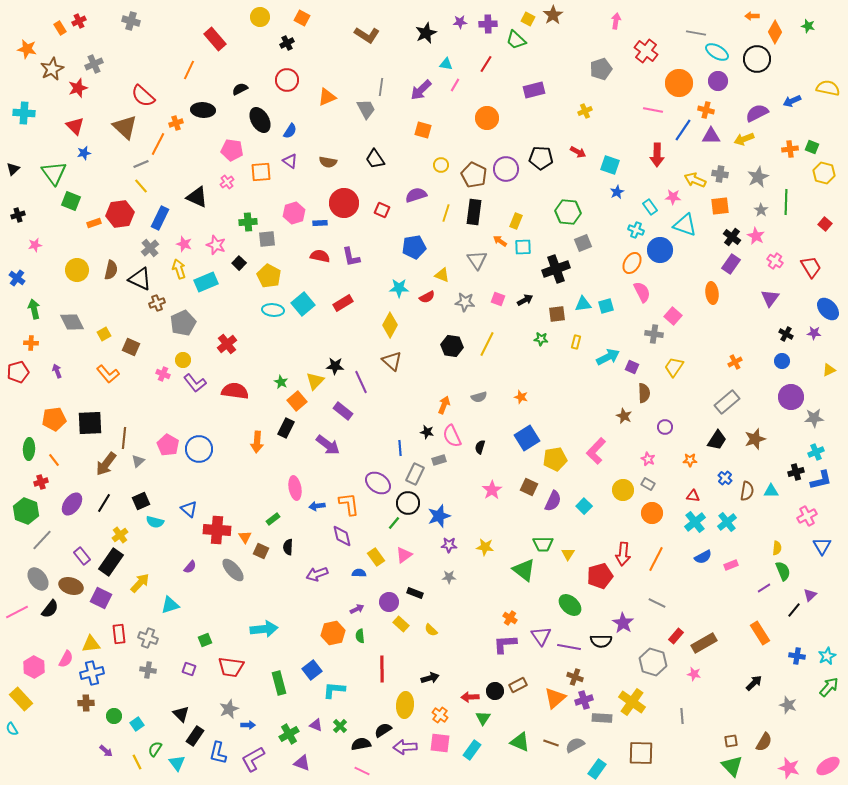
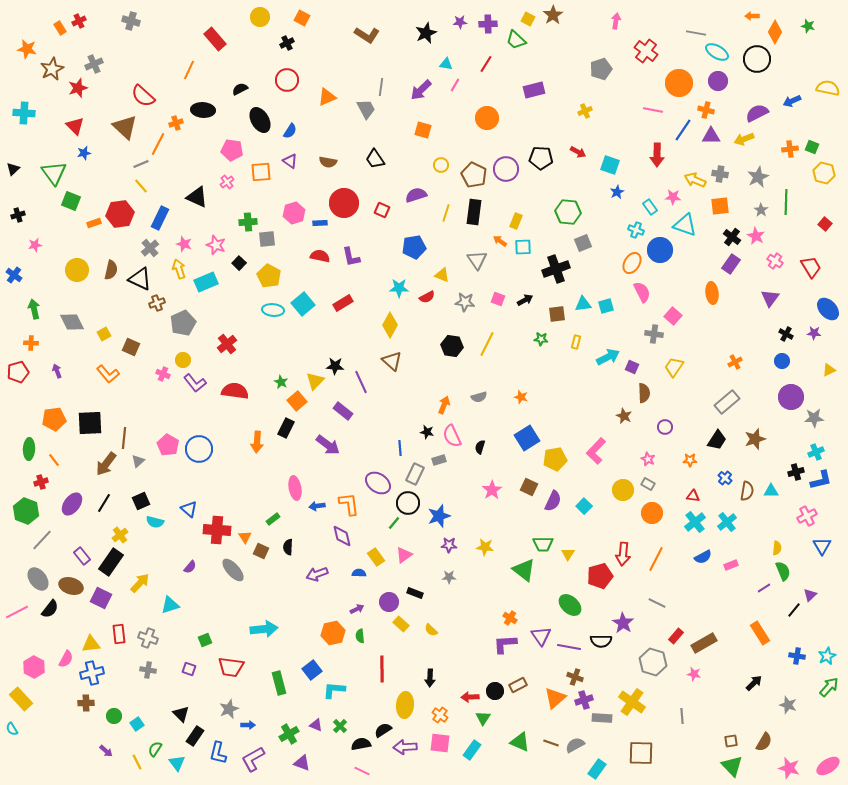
blue cross at (17, 278): moved 3 px left, 3 px up
black arrow at (430, 678): rotated 108 degrees clockwise
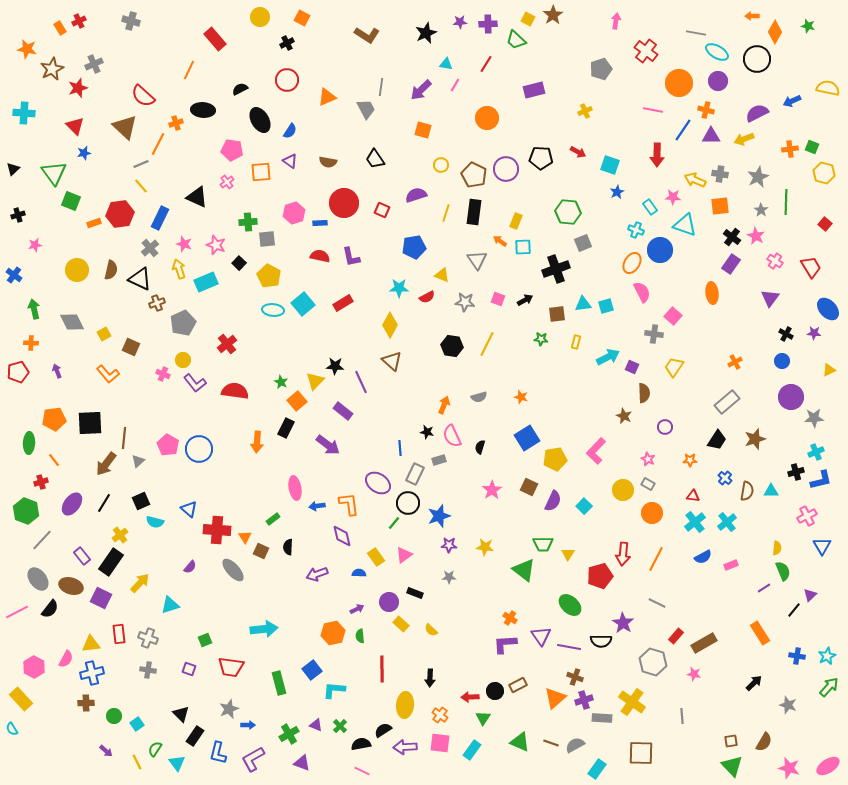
green ellipse at (29, 449): moved 6 px up
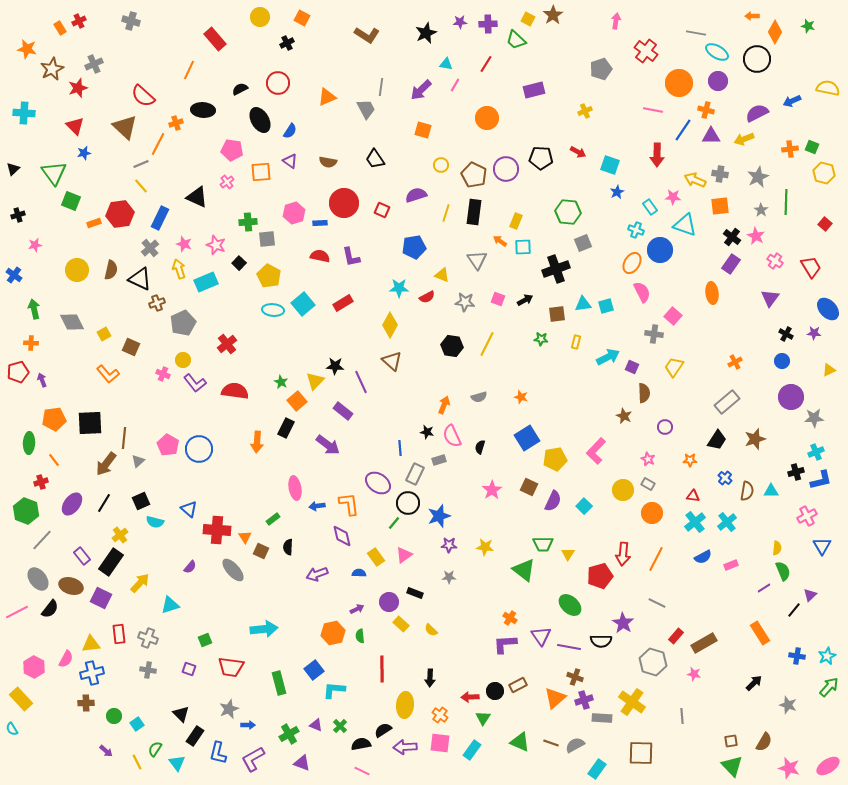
red circle at (287, 80): moved 9 px left, 3 px down
purple arrow at (57, 371): moved 15 px left, 9 px down
blue square at (312, 670): moved 2 px right
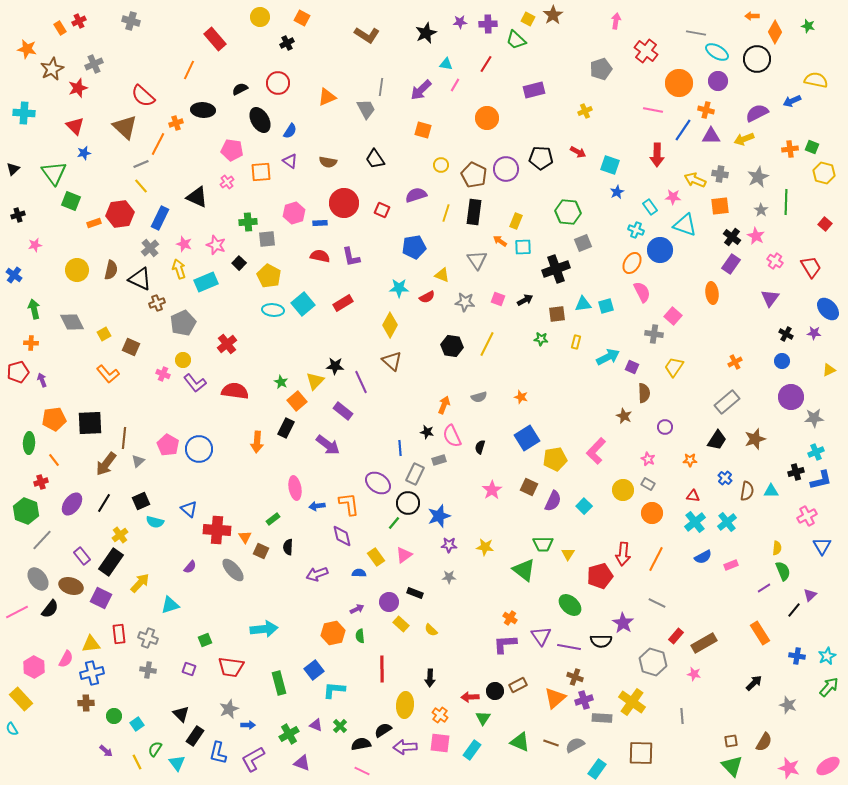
yellow semicircle at (828, 88): moved 12 px left, 8 px up
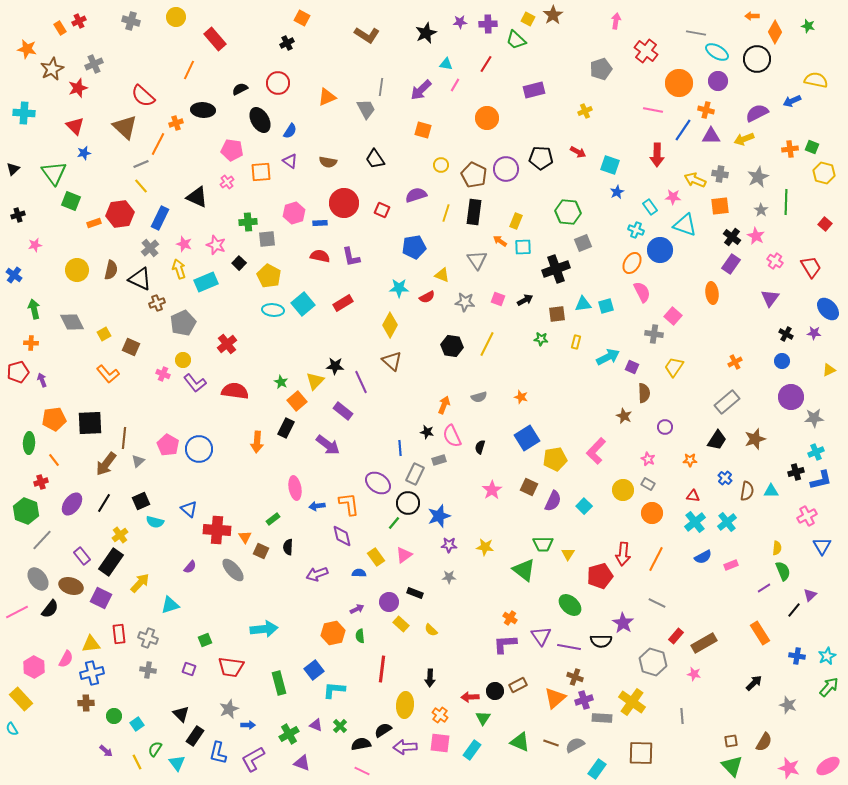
yellow circle at (260, 17): moved 84 px left
red line at (382, 669): rotated 8 degrees clockwise
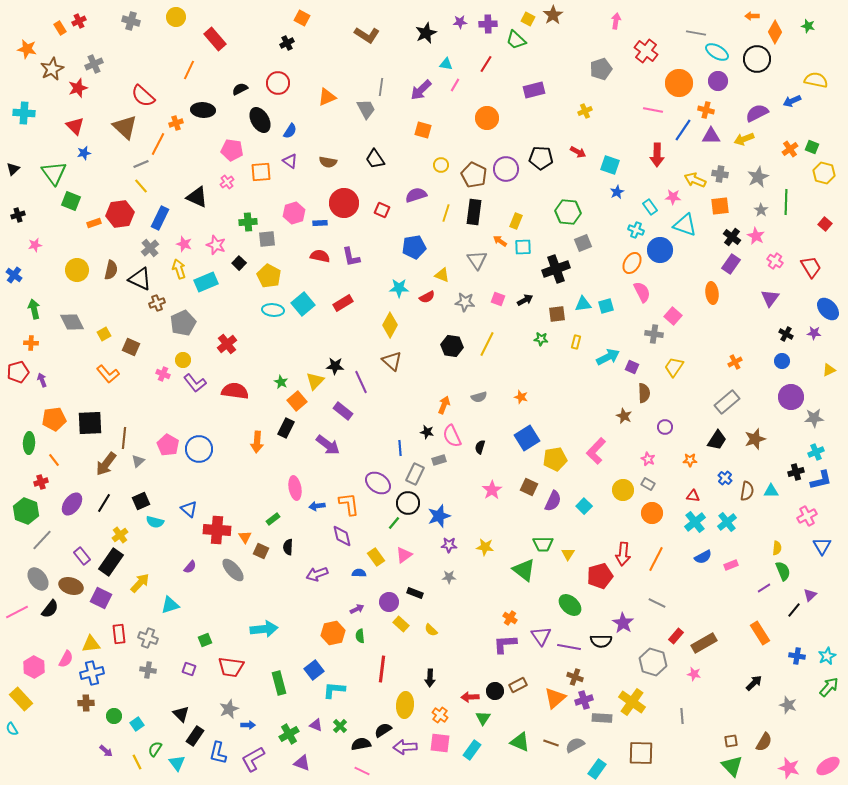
orange cross at (790, 149): rotated 28 degrees counterclockwise
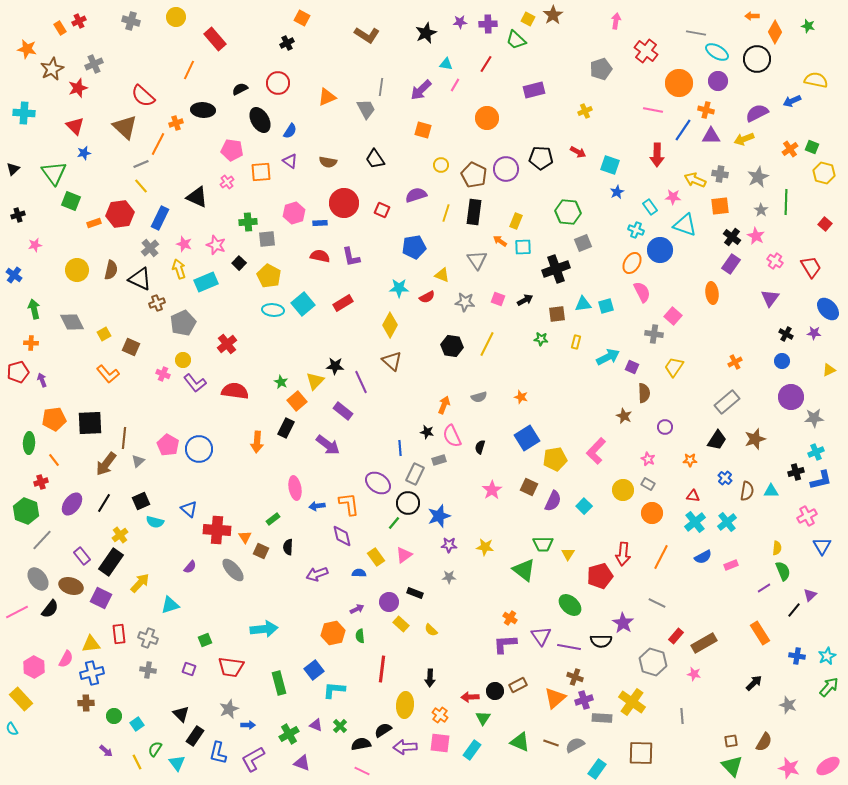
orange line at (656, 559): moved 5 px right, 2 px up
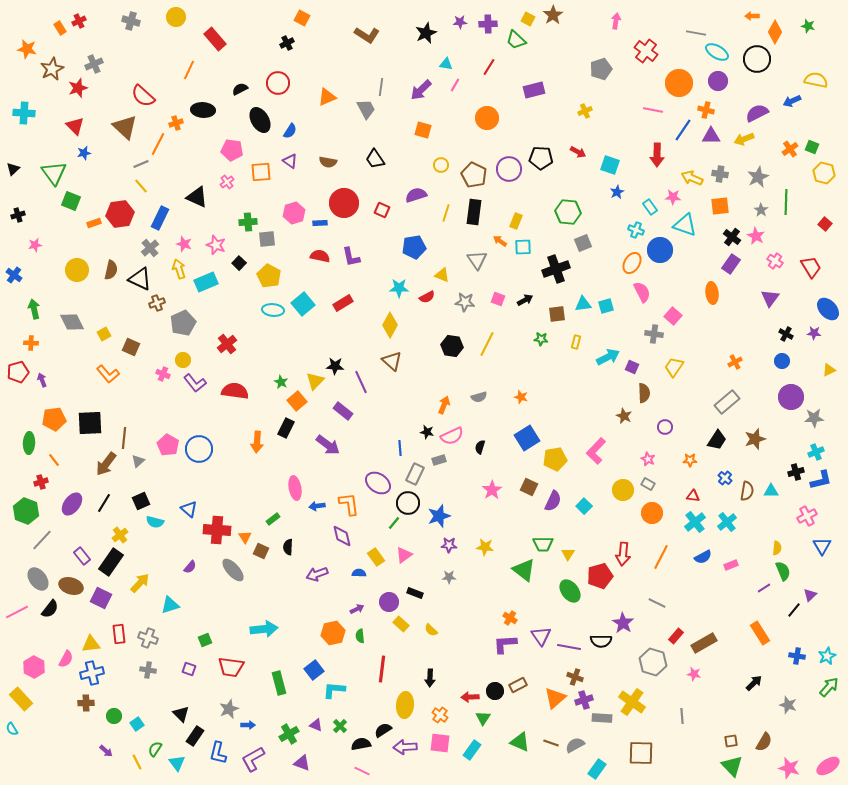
red line at (486, 64): moved 3 px right, 3 px down
purple circle at (506, 169): moved 3 px right
yellow arrow at (695, 180): moved 3 px left, 2 px up
pink semicircle at (452, 436): rotated 90 degrees counterclockwise
green ellipse at (570, 605): moved 14 px up; rotated 10 degrees clockwise
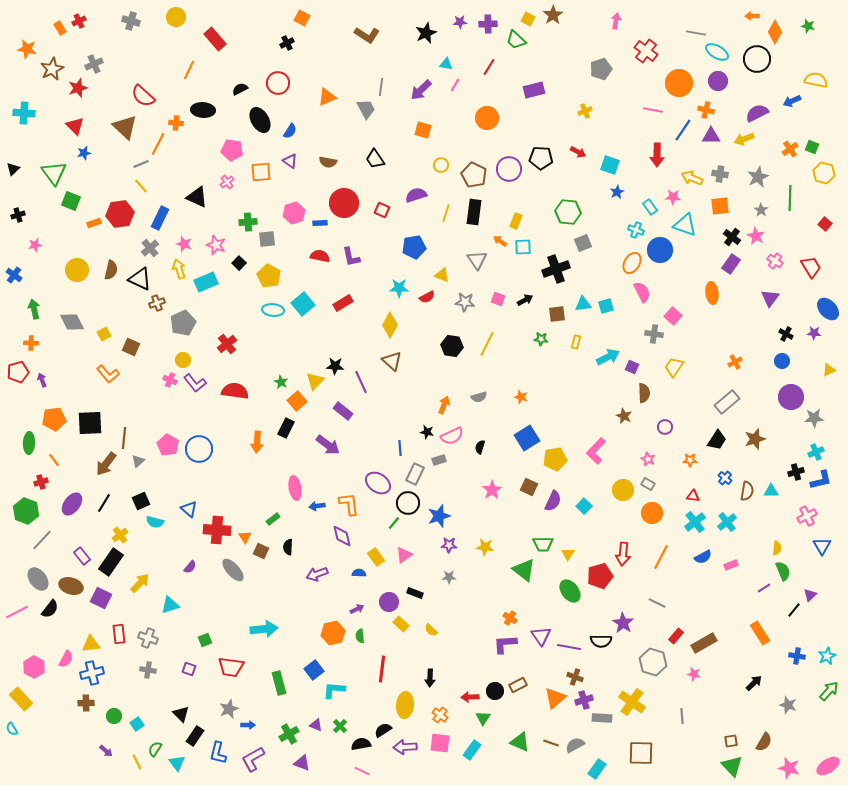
orange cross at (176, 123): rotated 24 degrees clockwise
green line at (786, 202): moved 4 px right, 4 px up
pink cross at (163, 374): moved 7 px right, 6 px down
green arrow at (829, 687): moved 4 px down
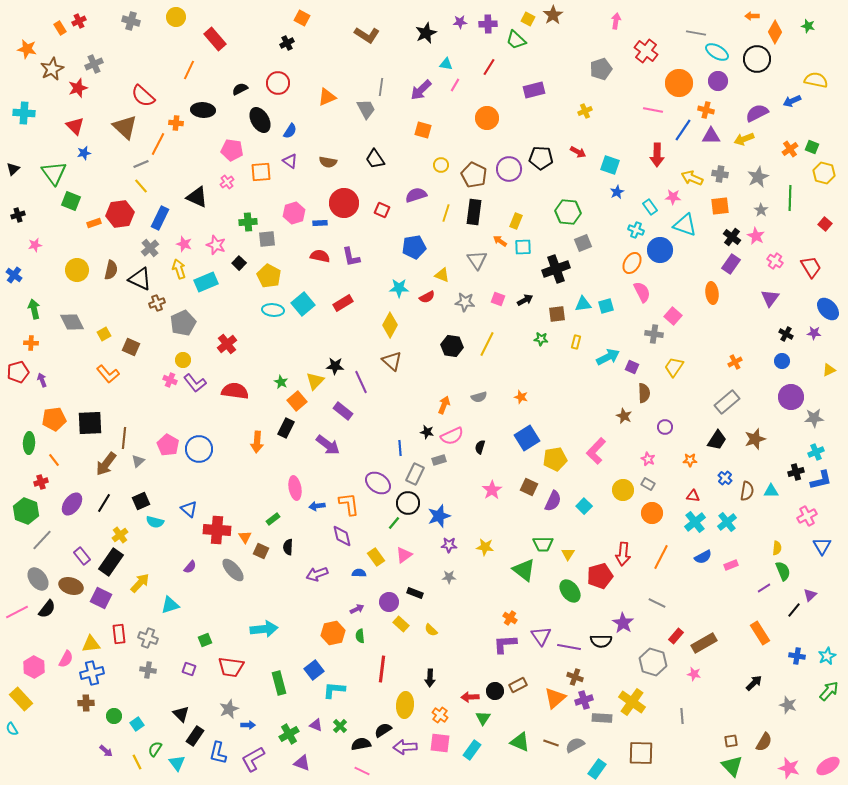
black semicircle at (50, 609): moved 3 px left
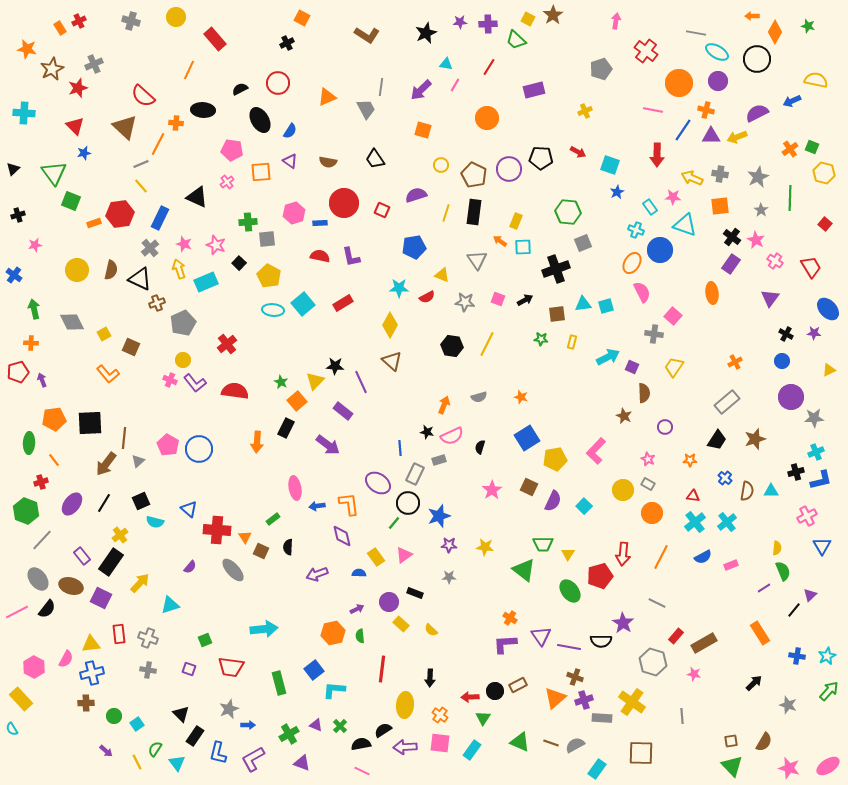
yellow arrow at (744, 139): moved 7 px left, 2 px up
pink star at (756, 236): moved 4 px down
yellow rectangle at (576, 342): moved 4 px left
